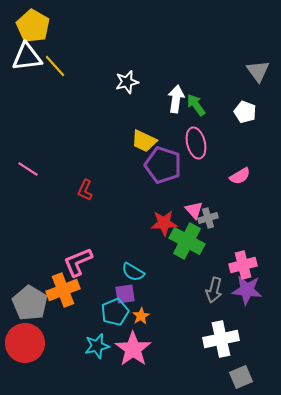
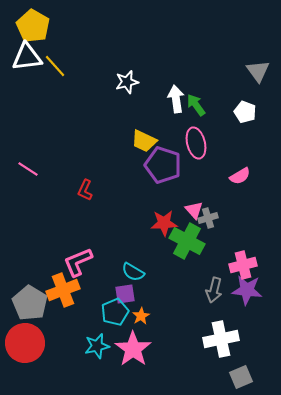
white arrow: rotated 16 degrees counterclockwise
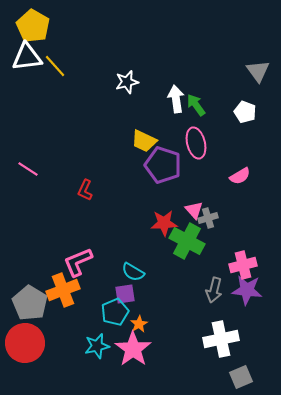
orange star: moved 2 px left, 8 px down
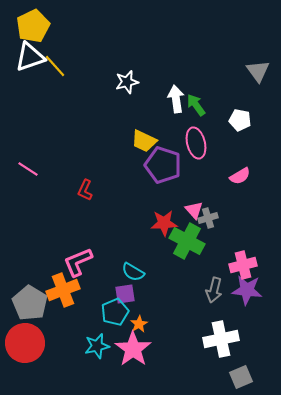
yellow pentagon: rotated 16 degrees clockwise
white triangle: moved 3 px right; rotated 12 degrees counterclockwise
white pentagon: moved 5 px left, 8 px down; rotated 10 degrees counterclockwise
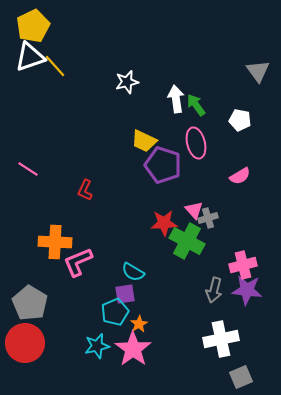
orange cross: moved 8 px left, 48 px up; rotated 24 degrees clockwise
